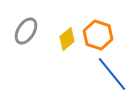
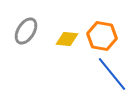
orange hexagon: moved 4 px right, 1 px down; rotated 8 degrees counterclockwise
yellow diamond: rotated 45 degrees clockwise
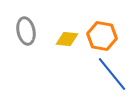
gray ellipse: rotated 44 degrees counterclockwise
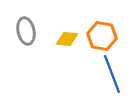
blue line: rotated 18 degrees clockwise
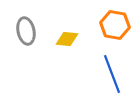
orange hexagon: moved 13 px right, 11 px up
